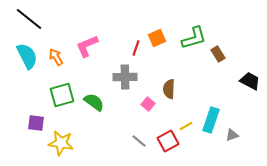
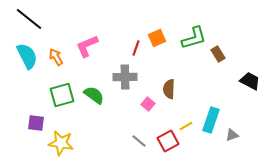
green semicircle: moved 7 px up
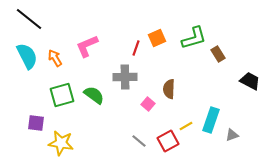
orange arrow: moved 1 px left, 1 px down
